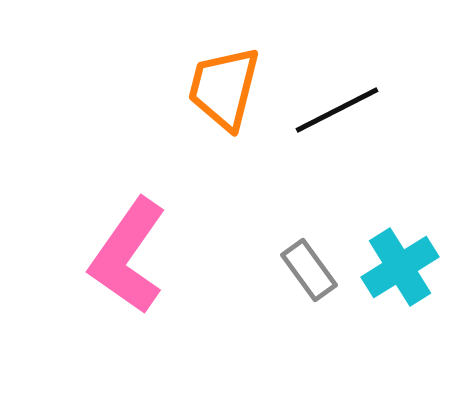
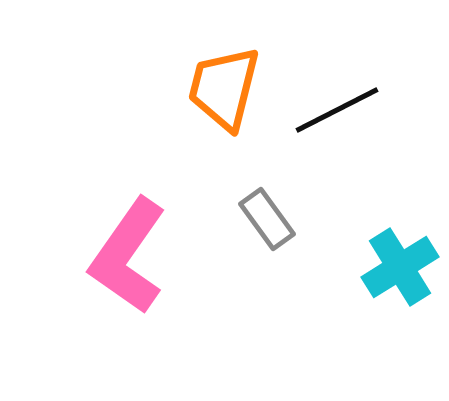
gray rectangle: moved 42 px left, 51 px up
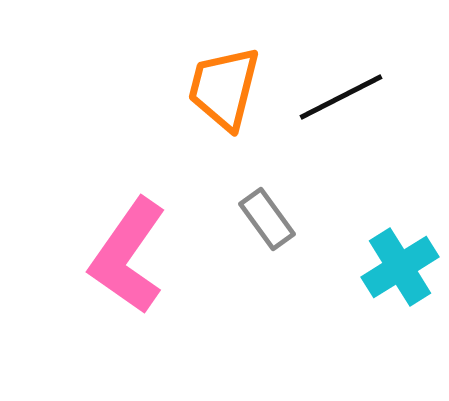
black line: moved 4 px right, 13 px up
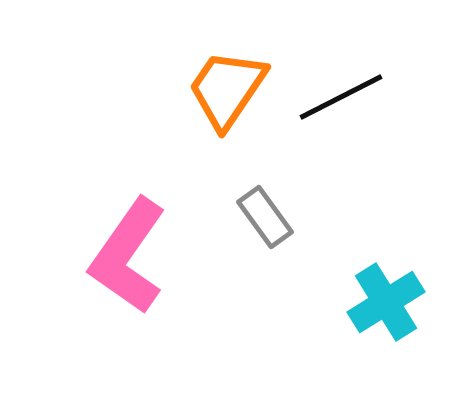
orange trapezoid: moved 3 px right, 1 px down; rotated 20 degrees clockwise
gray rectangle: moved 2 px left, 2 px up
cyan cross: moved 14 px left, 35 px down
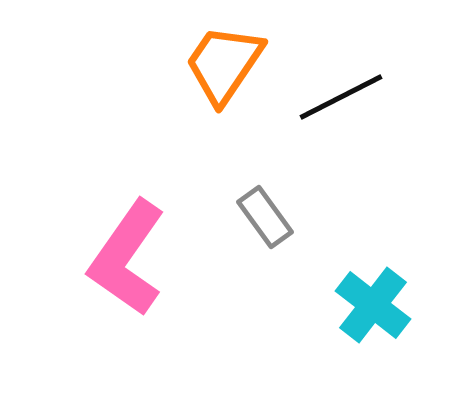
orange trapezoid: moved 3 px left, 25 px up
pink L-shape: moved 1 px left, 2 px down
cyan cross: moved 13 px left, 3 px down; rotated 20 degrees counterclockwise
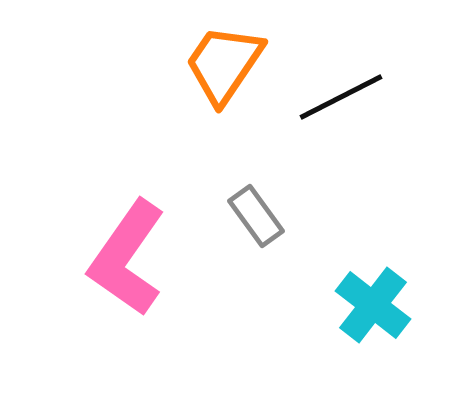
gray rectangle: moved 9 px left, 1 px up
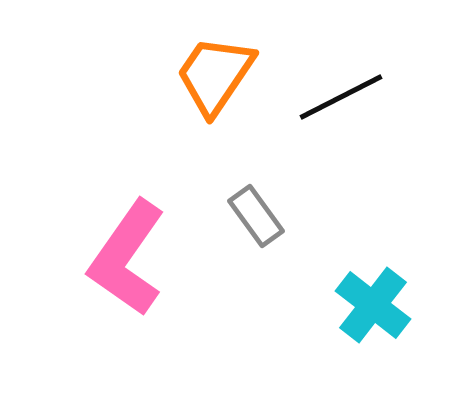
orange trapezoid: moved 9 px left, 11 px down
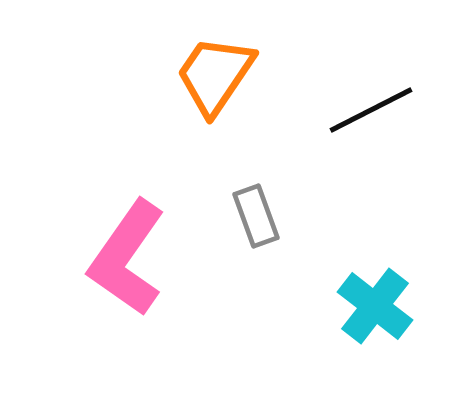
black line: moved 30 px right, 13 px down
gray rectangle: rotated 16 degrees clockwise
cyan cross: moved 2 px right, 1 px down
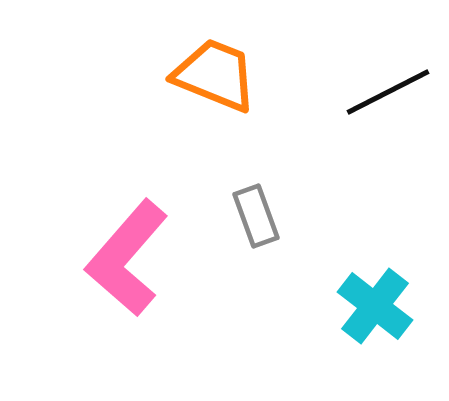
orange trapezoid: rotated 78 degrees clockwise
black line: moved 17 px right, 18 px up
pink L-shape: rotated 6 degrees clockwise
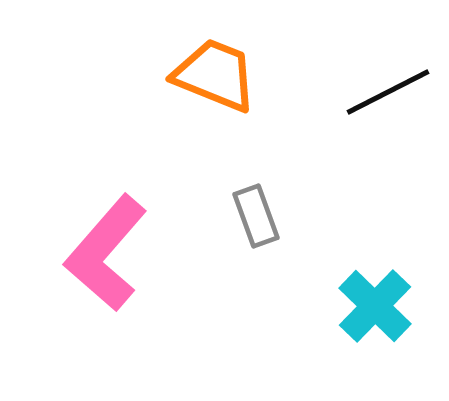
pink L-shape: moved 21 px left, 5 px up
cyan cross: rotated 6 degrees clockwise
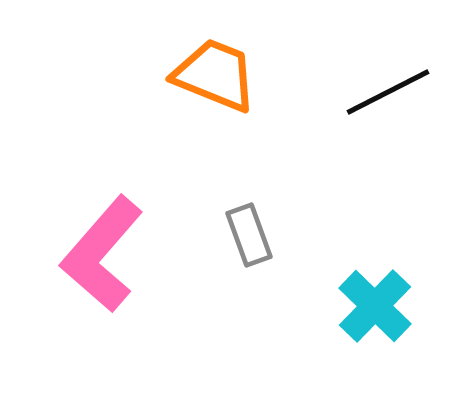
gray rectangle: moved 7 px left, 19 px down
pink L-shape: moved 4 px left, 1 px down
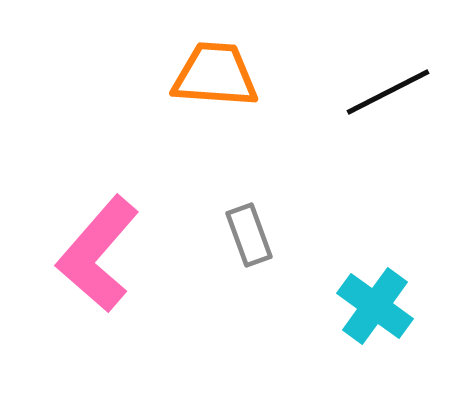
orange trapezoid: rotated 18 degrees counterclockwise
pink L-shape: moved 4 px left
cyan cross: rotated 8 degrees counterclockwise
